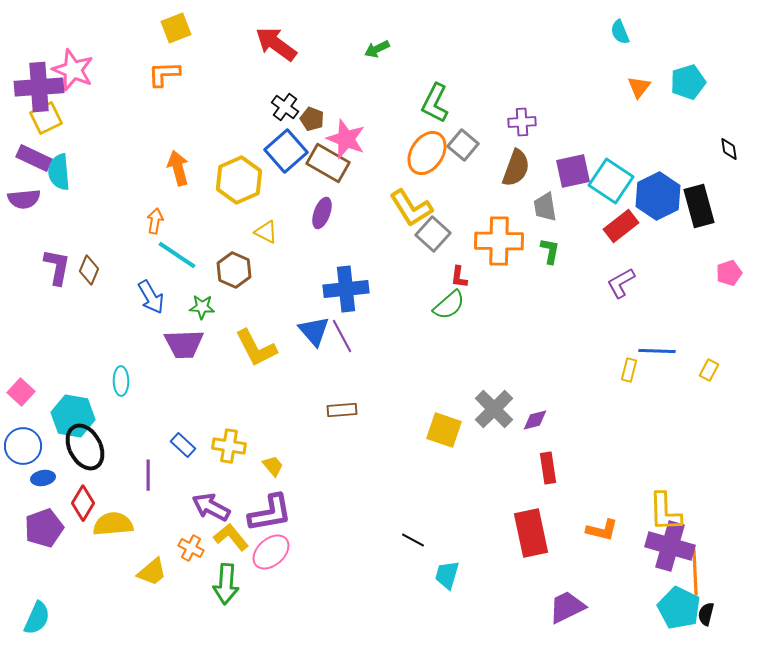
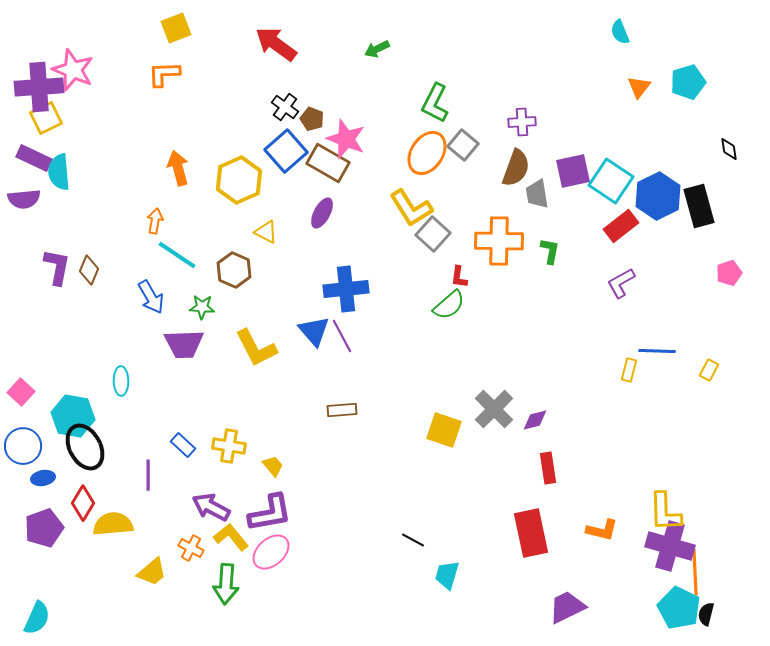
gray trapezoid at (545, 207): moved 8 px left, 13 px up
purple ellipse at (322, 213): rotated 8 degrees clockwise
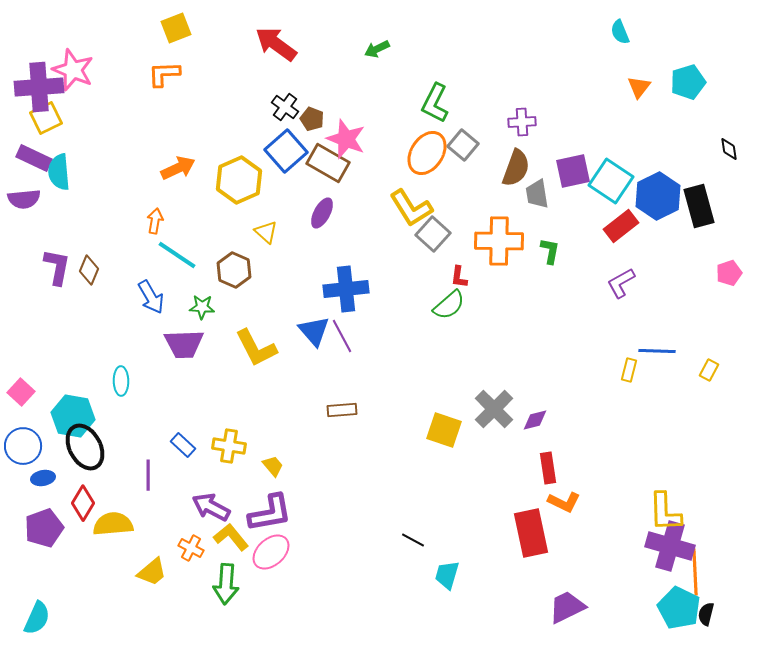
orange arrow at (178, 168): rotated 80 degrees clockwise
yellow triangle at (266, 232): rotated 15 degrees clockwise
orange L-shape at (602, 530): moved 38 px left, 28 px up; rotated 12 degrees clockwise
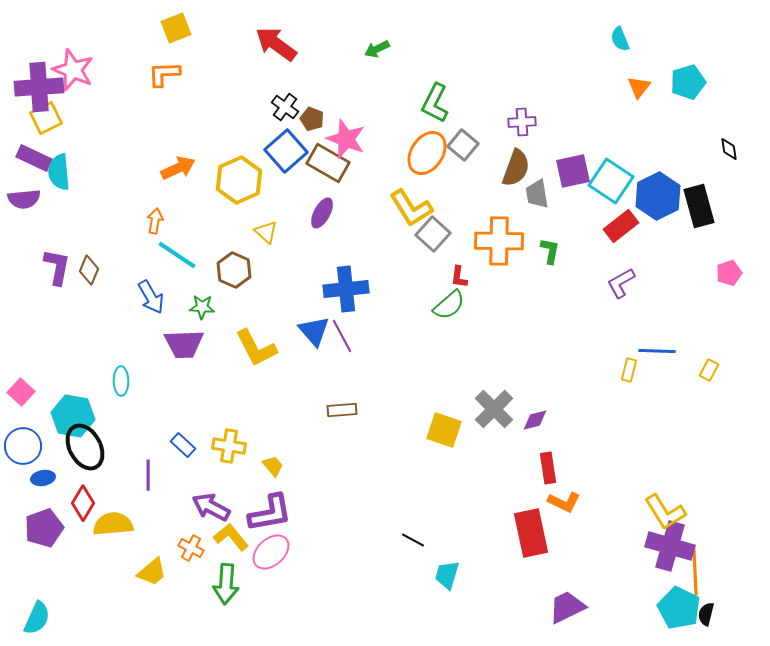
cyan semicircle at (620, 32): moved 7 px down
yellow L-shape at (665, 512): rotated 30 degrees counterclockwise
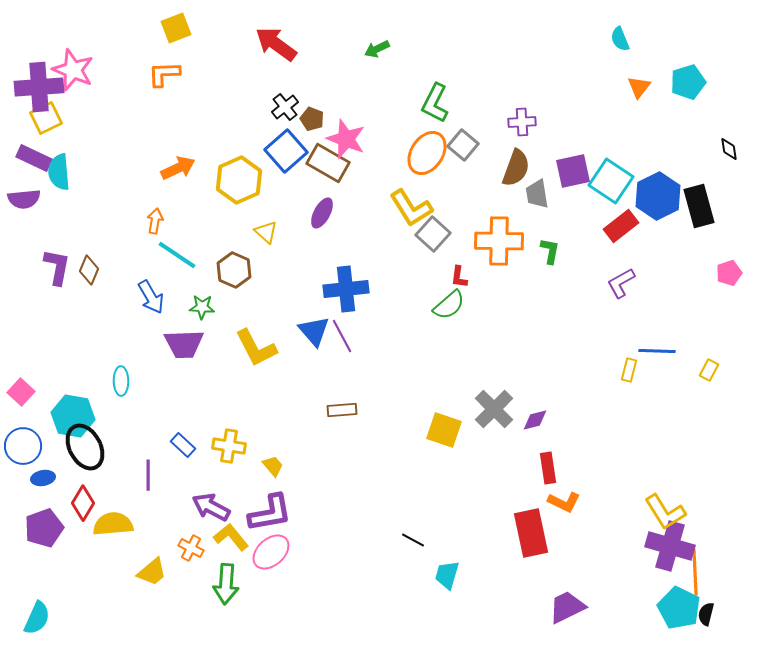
black cross at (285, 107): rotated 16 degrees clockwise
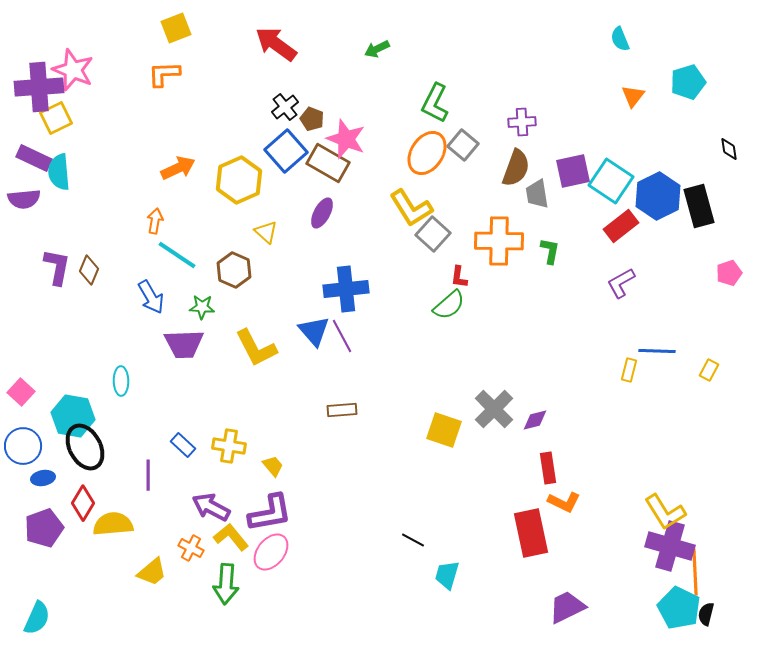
orange triangle at (639, 87): moved 6 px left, 9 px down
yellow square at (46, 118): moved 10 px right
pink ellipse at (271, 552): rotated 9 degrees counterclockwise
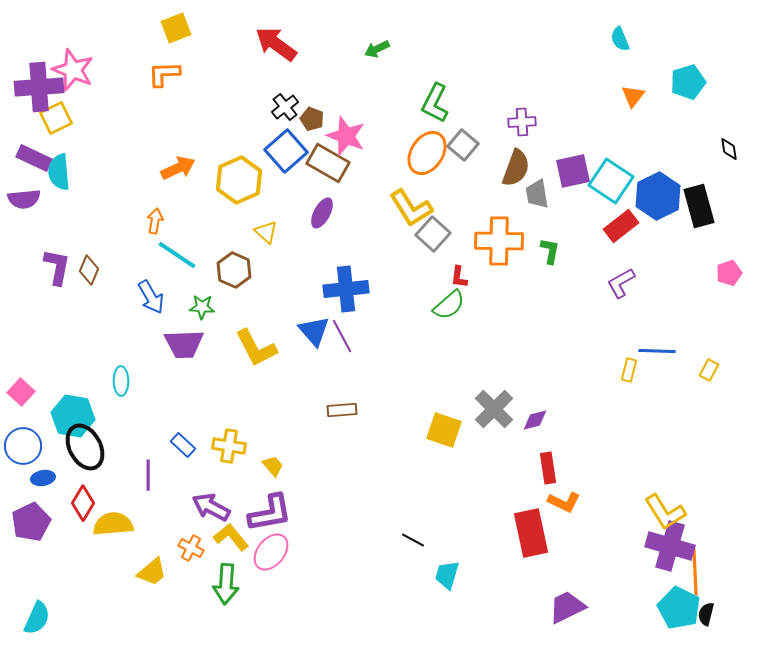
pink star at (346, 139): moved 3 px up
purple pentagon at (44, 528): moved 13 px left, 6 px up; rotated 6 degrees counterclockwise
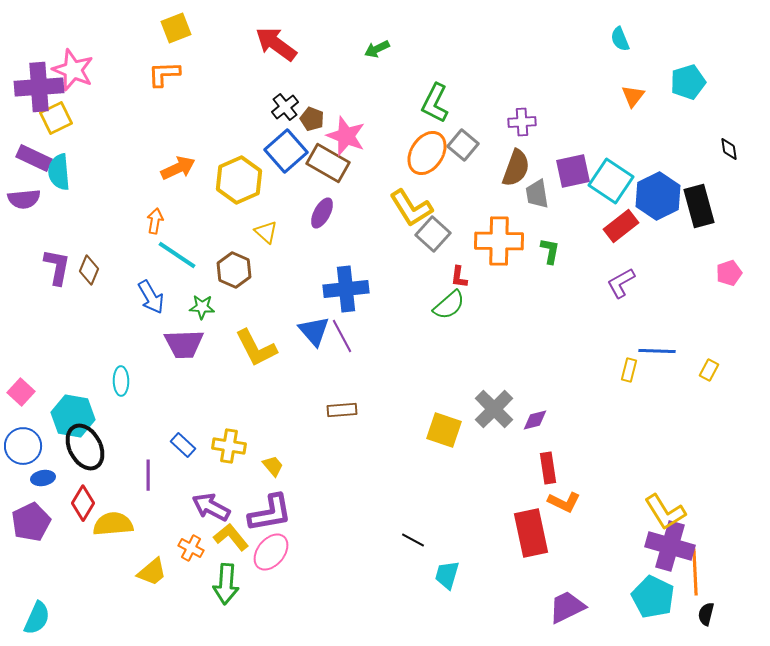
cyan pentagon at (679, 608): moved 26 px left, 11 px up
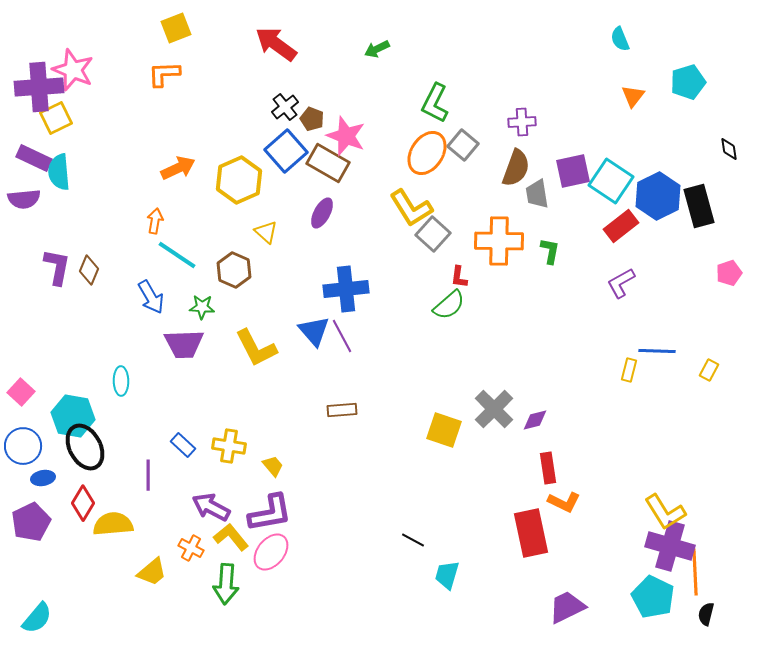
cyan semicircle at (37, 618): rotated 16 degrees clockwise
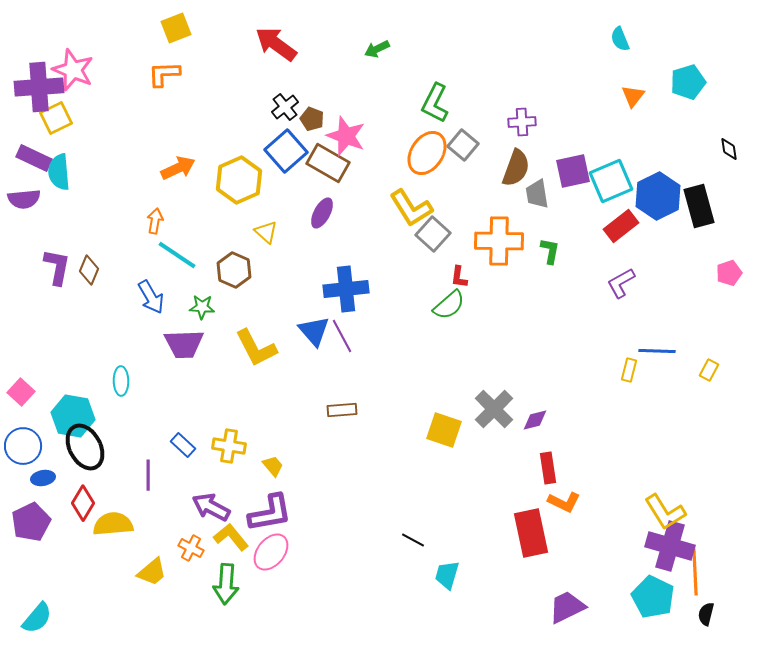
cyan square at (611, 181): rotated 33 degrees clockwise
